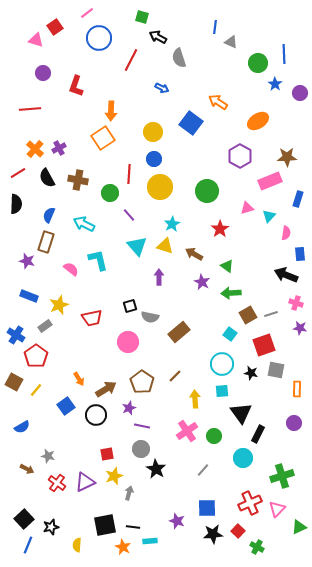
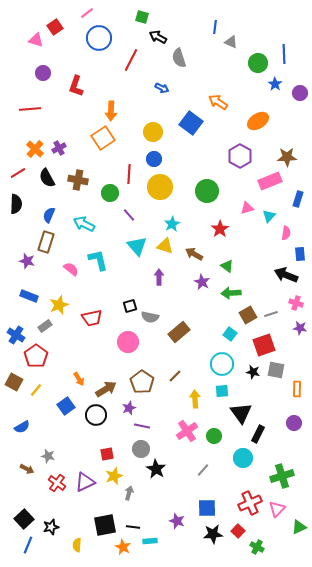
black star at (251, 373): moved 2 px right, 1 px up
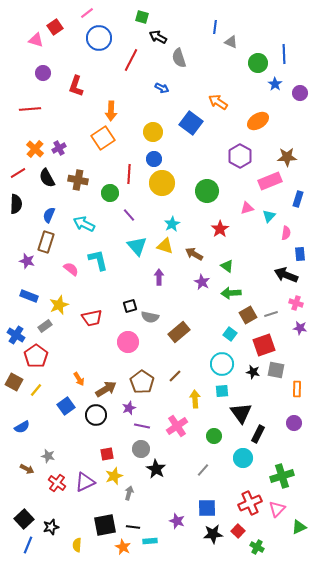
yellow circle at (160, 187): moved 2 px right, 4 px up
pink cross at (187, 431): moved 10 px left, 5 px up
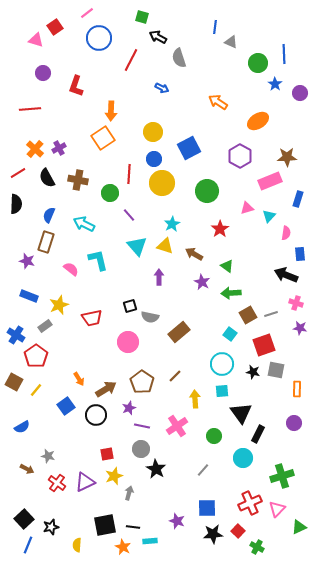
blue square at (191, 123): moved 2 px left, 25 px down; rotated 25 degrees clockwise
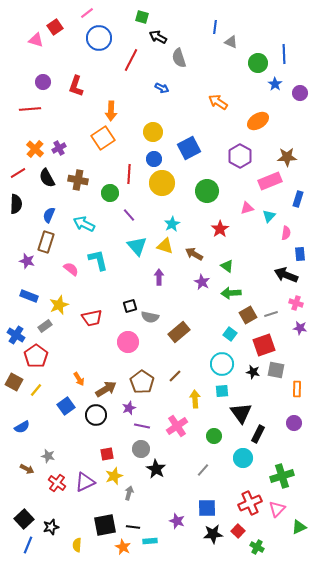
purple circle at (43, 73): moved 9 px down
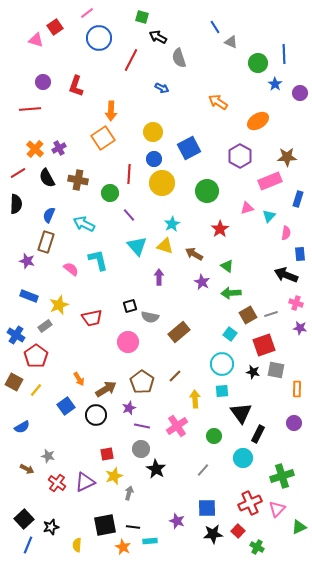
blue line at (215, 27): rotated 40 degrees counterclockwise
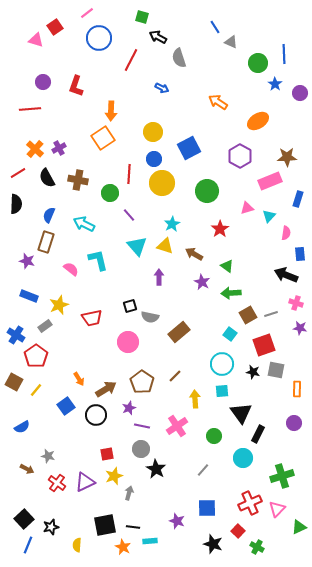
black star at (213, 534): moved 10 px down; rotated 24 degrees clockwise
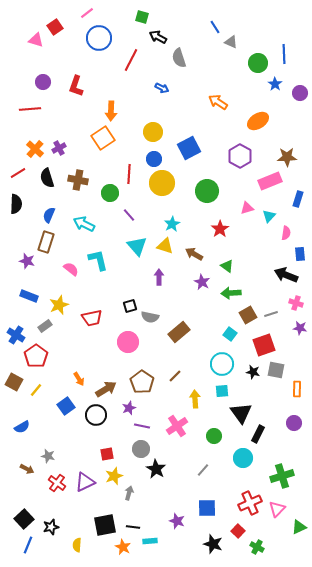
black semicircle at (47, 178): rotated 12 degrees clockwise
